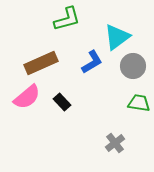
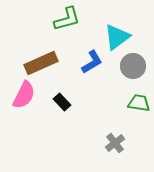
pink semicircle: moved 3 px left, 2 px up; rotated 24 degrees counterclockwise
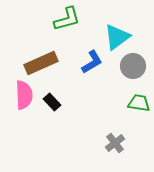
pink semicircle: rotated 28 degrees counterclockwise
black rectangle: moved 10 px left
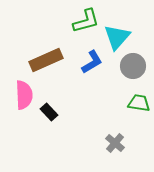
green L-shape: moved 19 px right, 2 px down
cyan triangle: rotated 12 degrees counterclockwise
brown rectangle: moved 5 px right, 3 px up
black rectangle: moved 3 px left, 10 px down
gray cross: rotated 12 degrees counterclockwise
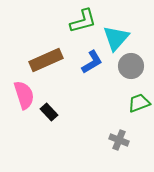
green L-shape: moved 3 px left
cyan triangle: moved 1 px left, 1 px down
gray circle: moved 2 px left
pink semicircle: rotated 16 degrees counterclockwise
green trapezoid: rotated 30 degrees counterclockwise
gray cross: moved 4 px right, 3 px up; rotated 18 degrees counterclockwise
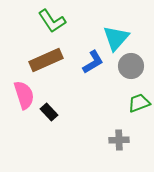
green L-shape: moved 31 px left; rotated 72 degrees clockwise
blue L-shape: moved 1 px right
gray cross: rotated 24 degrees counterclockwise
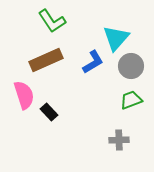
green trapezoid: moved 8 px left, 3 px up
